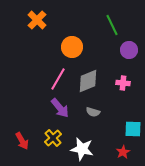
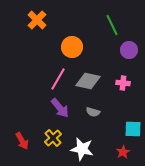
gray diamond: rotated 35 degrees clockwise
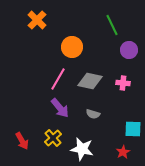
gray diamond: moved 2 px right
gray semicircle: moved 2 px down
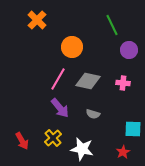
gray diamond: moved 2 px left
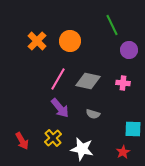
orange cross: moved 21 px down
orange circle: moved 2 px left, 6 px up
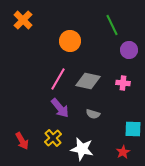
orange cross: moved 14 px left, 21 px up
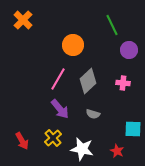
orange circle: moved 3 px right, 4 px down
gray diamond: rotated 55 degrees counterclockwise
purple arrow: moved 1 px down
red star: moved 6 px left, 1 px up; rotated 16 degrees counterclockwise
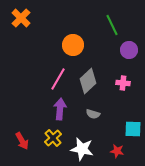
orange cross: moved 2 px left, 2 px up
purple arrow: rotated 135 degrees counterclockwise
red star: rotated 16 degrees counterclockwise
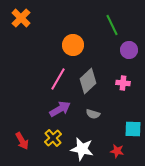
purple arrow: rotated 55 degrees clockwise
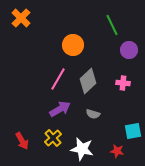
cyan square: moved 2 px down; rotated 12 degrees counterclockwise
